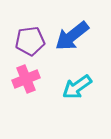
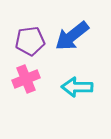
cyan arrow: rotated 36 degrees clockwise
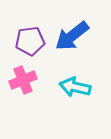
pink cross: moved 3 px left, 1 px down
cyan arrow: moved 2 px left; rotated 12 degrees clockwise
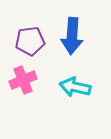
blue arrow: rotated 48 degrees counterclockwise
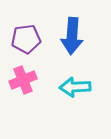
purple pentagon: moved 4 px left, 2 px up
cyan arrow: rotated 16 degrees counterclockwise
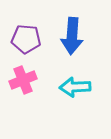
purple pentagon: rotated 12 degrees clockwise
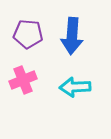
purple pentagon: moved 2 px right, 5 px up
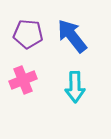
blue arrow: rotated 138 degrees clockwise
cyan arrow: rotated 88 degrees counterclockwise
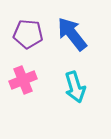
blue arrow: moved 2 px up
cyan arrow: rotated 16 degrees counterclockwise
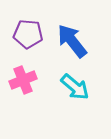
blue arrow: moved 7 px down
cyan arrow: rotated 32 degrees counterclockwise
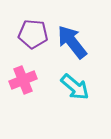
purple pentagon: moved 5 px right
blue arrow: moved 1 px down
